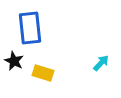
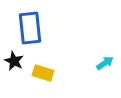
cyan arrow: moved 4 px right; rotated 12 degrees clockwise
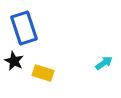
blue rectangle: moved 6 px left; rotated 12 degrees counterclockwise
cyan arrow: moved 1 px left
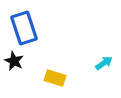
yellow rectangle: moved 12 px right, 5 px down
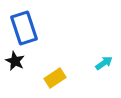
black star: moved 1 px right
yellow rectangle: rotated 50 degrees counterclockwise
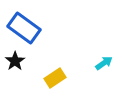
blue rectangle: rotated 36 degrees counterclockwise
black star: rotated 12 degrees clockwise
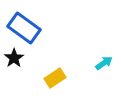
black star: moved 1 px left, 3 px up
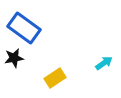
black star: rotated 24 degrees clockwise
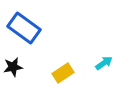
black star: moved 1 px left, 9 px down
yellow rectangle: moved 8 px right, 5 px up
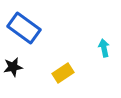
cyan arrow: moved 15 px up; rotated 66 degrees counterclockwise
